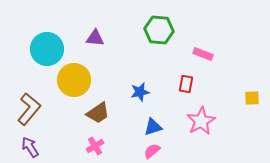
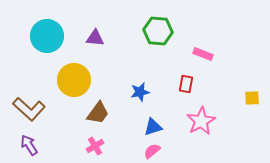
green hexagon: moved 1 px left, 1 px down
cyan circle: moved 13 px up
brown L-shape: rotated 92 degrees clockwise
brown trapezoid: rotated 20 degrees counterclockwise
purple arrow: moved 1 px left, 2 px up
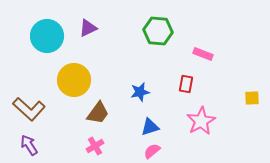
purple triangle: moved 7 px left, 10 px up; rotated 30 degrees counterclockwise
blue triangle: moved 3 px left
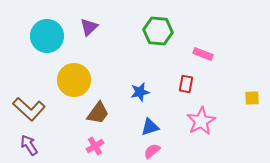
purple triangle: moved 1 px right, 1 px up; rotated 18 degrees counterclockwise
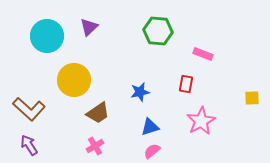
brown trapezoid: rotated 20 degrees clockwise
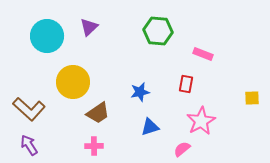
yellow circle: moved 1 px left, 2 px down
pink cross: moved 1 px left; rotated 30 degrees clockwise
pink semicircle: moved 30 px right, 2 px up
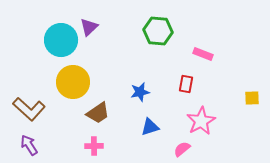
cyan circle: moved 14 px right, 4 px down
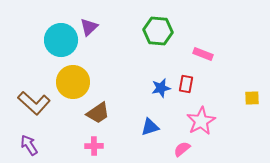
blue star: moved 21 px right, 4 px up
brown L-shape: moved 5 px right, 6 px up
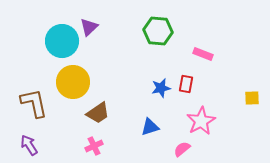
cyan circle: moved 1 px right, 1 px down
brown L-shape: rotated 144 degrees counterclockwise
pink cross: rotated 24 degrees counterclockwise
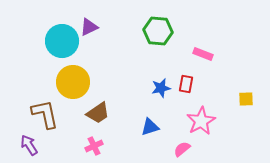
purple triangle: rotated 18 degrees clockwise
yellow square: moved 6 px left, 1 px down
brown L-shape: moved 11 px right, 11 px down
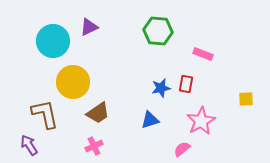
cyan circle: moved 9 px left
blue triangle: moved 7 px up
